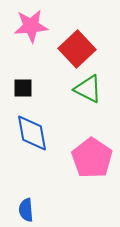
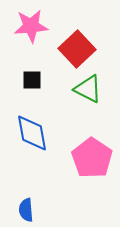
black square: moved 9 px right, 8 px up
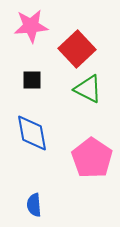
blue semicircle: moved 8 px right, 5 px up
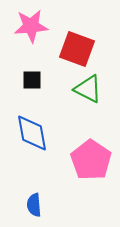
red square: rotated 27 degrees counterclockwise
pink pentagon: moved 1 px left, 2 px down
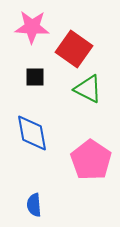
pink star: moved 1 px right, 1 px down; rotated 8 degrees clockwise
red square: moved 3 px left; rotated 15 degrees clockwise
black square: moved 3 px right, 3 px up
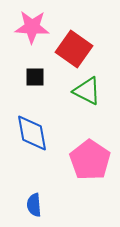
green triangle: moved 1 px left, 2 px down
pink pentagon: moved 1 px left
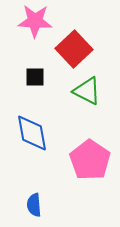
pink star: moved 3 px right, 6 px up
red square: rotated 12 degrees clockwise
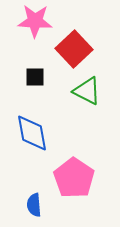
pink pentagon: moved 16 px left, 18 px down
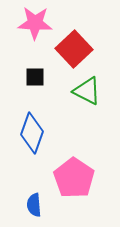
pink star: moved 2 px down
blue diamond: rotated 30 degrees clockwise
